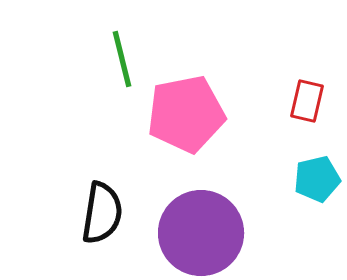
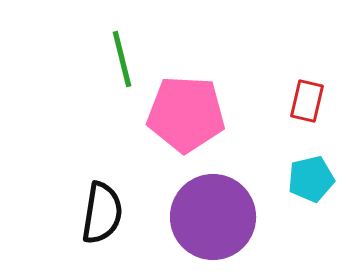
pink pentagon: rotated 14 degrees clockwise
cyan pentagon: moved 6 px left
purple circle: moved 12 px right, 16 px up
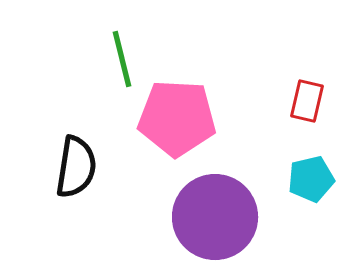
pink pentagon: moved 9 px left, 4 px down
black semicircle: moved 26 px left, 46 px up
purple circle: moved 2 px right
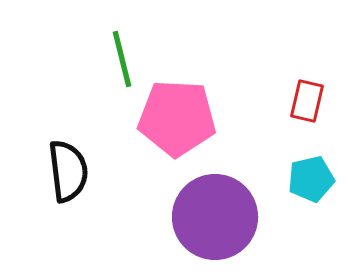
black semicircle: moved 8 px left, 4 px down; rotated 16 degrees counterclockwise
